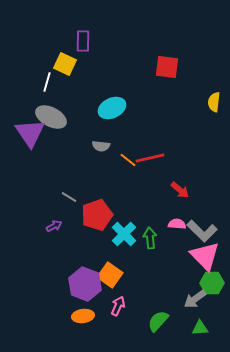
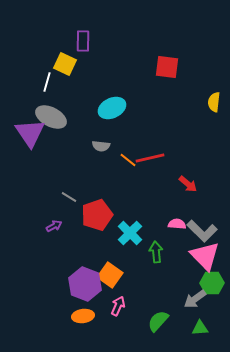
red arrow: moved 8 px right, 6 px up
cyan cross: moved 6 px right, 1 px up
green arrow: moved 6 px right, 14 px down
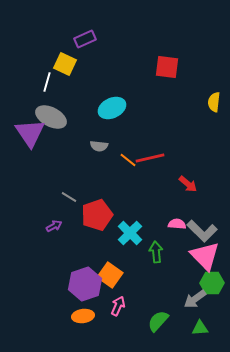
purple rectangle: moved 2 px right, 2 px up; rotated 65 degrees clockwise
gray semicircle: moved 2 px left
purple hexagon: rotated 20 degrees clockwise
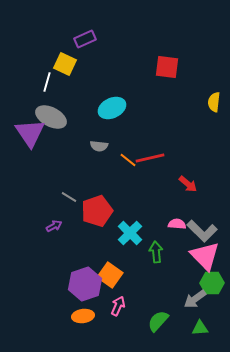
red pentagon: moved 4 px up
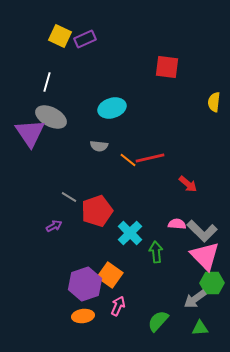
yellow square: moved 5 px left, 28 px up
cyan ellipse: rotated 8 degrees clockwise
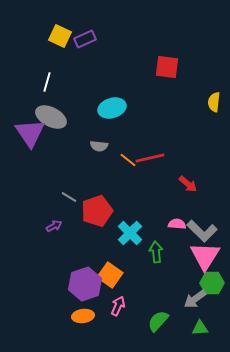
pink triangle: rotated 16 degrees clockwise
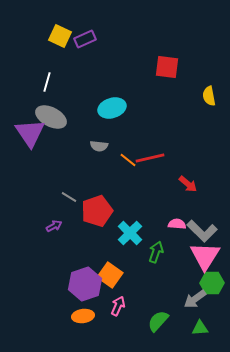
yellow semicircle: moved 5 px left, 6 px up; rotated 18 degrees counterclockwise
green arrow: rotated 25 degrees clockwise
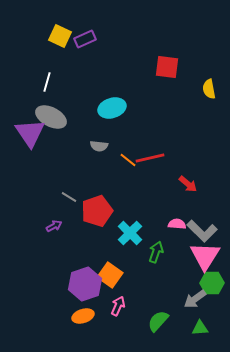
yellow semicircle: moved 7 px up
orange ellipse: rotated 10 degrees counterclockwise
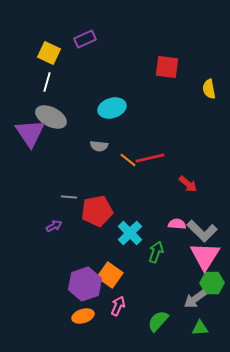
yellow square: moved 11 px left, 17 px down
gray line: rotated 28 degrees counterclockwise
red pentagon: rotated 8 degrees clockwise
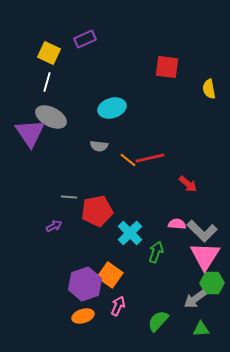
green triangle: moved 1 px right, 1 px down
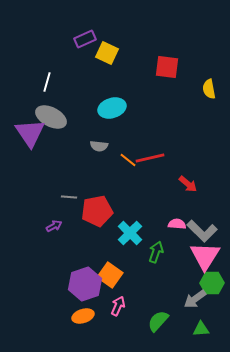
yellow square: moved 58 px right
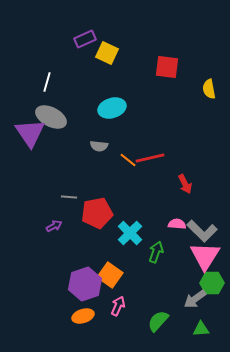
red arrow: moved 3 px left; rotated 24 degrees clockwise
red pentagon: moved 2 px down
